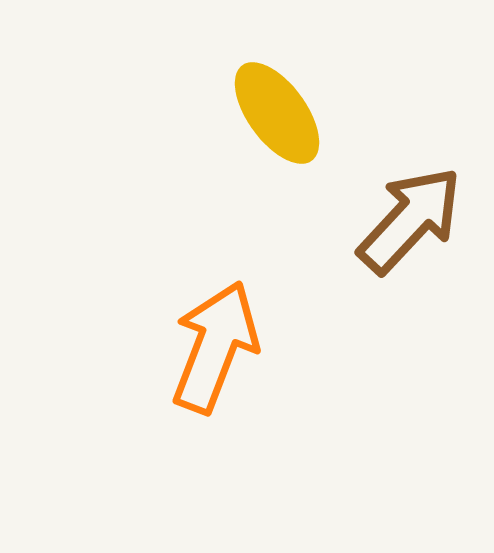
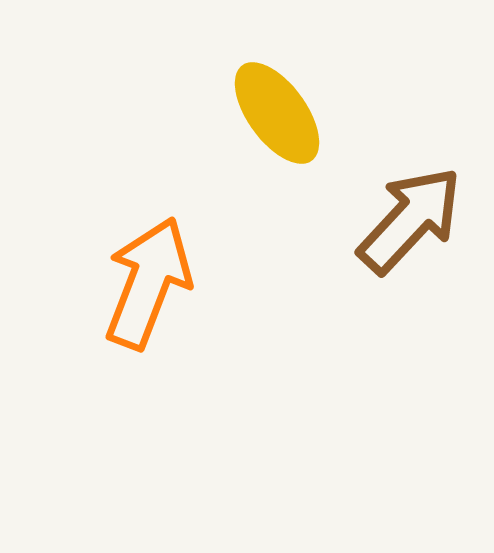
orange arrow: moved 67 px left, 64 px up
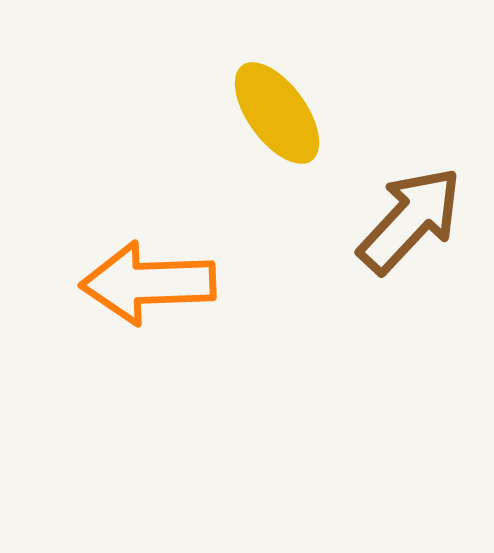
orange arrow: rotated 113 degrees counterclockwise
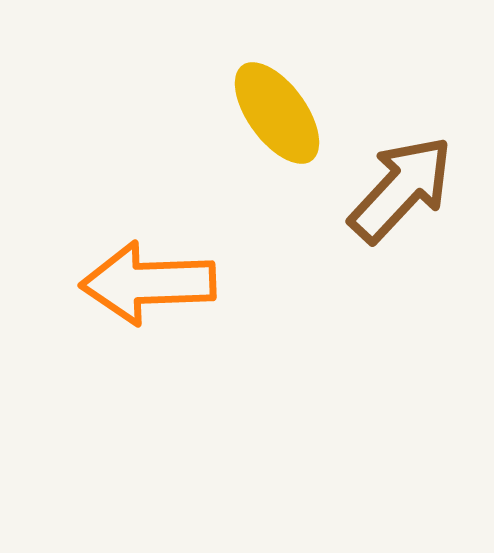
brown arrow: moved 9 px left, 31 px up
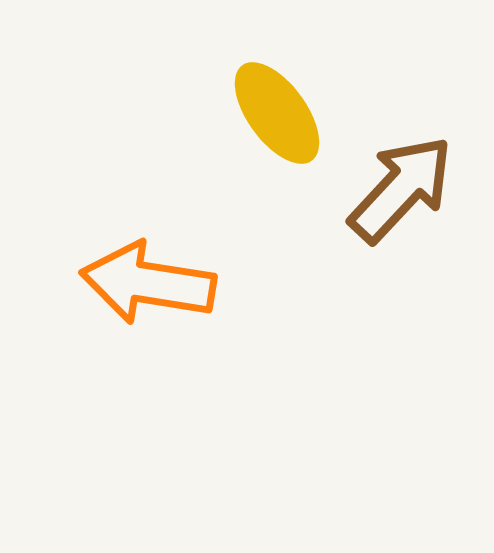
orange arrow: rotated 11 degrees clockwise
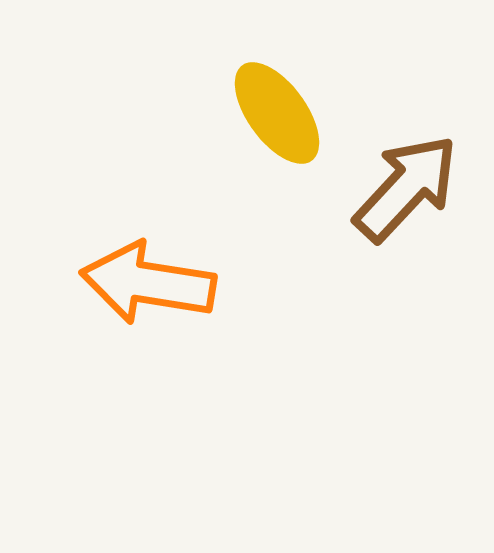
brown arrow: moved 5 px right, 1 px up
